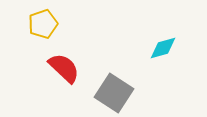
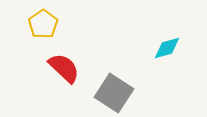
yellow pentagon: rotated 16 degrees counterclockwise
cyan diamond: moved 4 px right
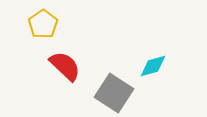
cyan diamond: moved 14 px left, 18 px down
red semicircle: moved 1 px right, 2 px up
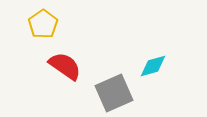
red semicircle: rotated 8 degrees counterclockwise
gray square: rotated 33 degrees clockwise
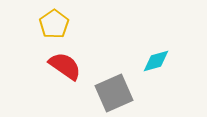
yellow pentagon: moved 11 px right
cyan diamond: moved 3 px right, 5 px up
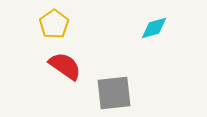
cyan diamond: moved 2 px left, 33 px up
gray square: rotated 18 degrees clockwise
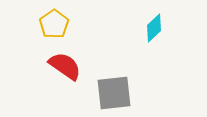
cyan diamond: rotated 28 degrees counterclockwise
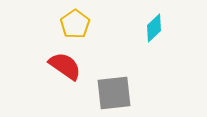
yellow pentagon: moved 21 px right
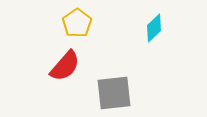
yellow pentagon: moved 2 px right, 1 px up
red semicircle: rotated 96 degrees clockwise
